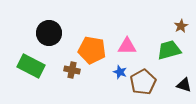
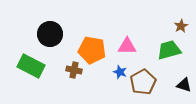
black circle: moved 1 px right, 1 px down
brown cross: moved 2 px right
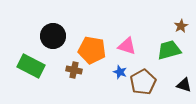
black circle: moved 3 px right, 2 px down
pink triangle: rotated 18 degrees clockwise
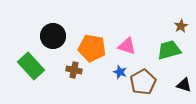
orange pentagon: moved 2 px up
green rectangle: rotated 20 degrees clockwise
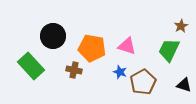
green trapezoid: rotated 50 degrees counterclockwise
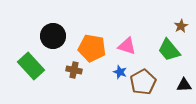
green trapezoid: rotated 65 degrees counterclockwise
black triangle: rotated 21 degrees counterclockwise
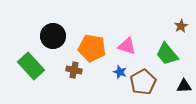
green trapezoid: moved 2 px left, 4 px down
black triangle: moved 1 px down
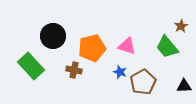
orange pentagon: rotated 24 degrees counterclockwise
green trapezoid: moved 7 px up
